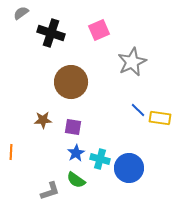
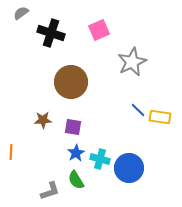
yellow rectangle: moved 1 px up
green semicircle: rotated 24 degrees clockwise
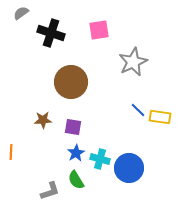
pink square: rotated 15 degrees clockwise
gray star: moved 1 px right
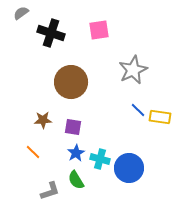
gray star: moved 8 px down
orange line: moved 22 px right; rotated 49 degrees counterclockwise
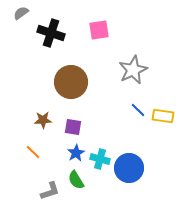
yellow rectangle: moved 3 px right, 1 px up
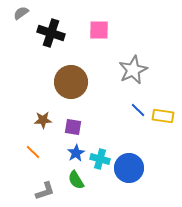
pink square: rotated 10 degrees clockwise
gray L-shape: moved 5 px left
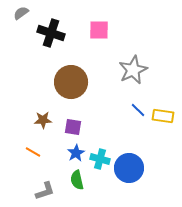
orange line: rotated 14 degrees counterclockwise
green semicircle: moved 1 px right; rotated 18 degrees clockwise
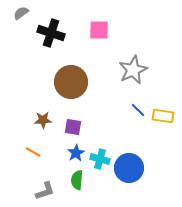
green semicircle: rotated 18 degrees clockwise
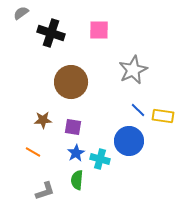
blue circle: moved 27 px up
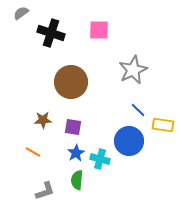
yellow rectangle: moved 9 px down
